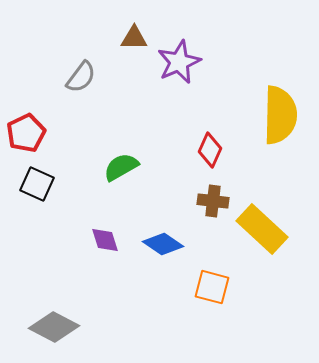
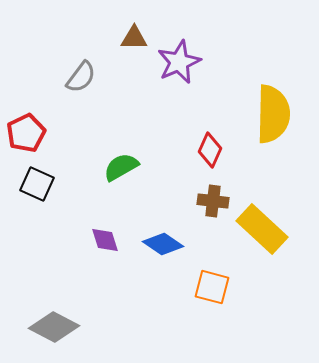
yellow semicircle: moved 7 px left, 1 px up
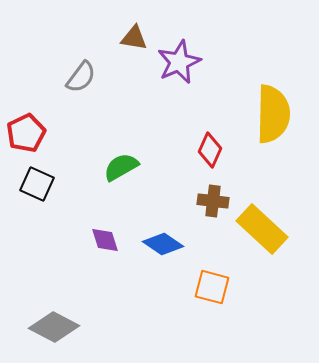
brown triangle: rotated 8 degrees clockwise
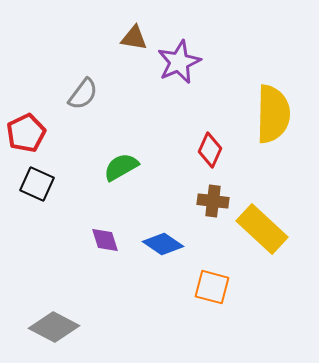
gray semicircle: moved 2 px right, 17 px down
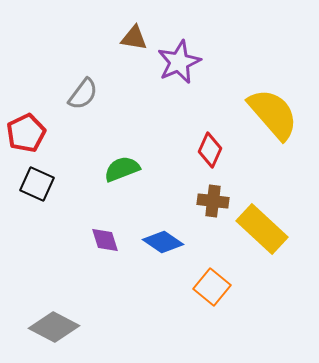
yellow semicircle: rotated 42 degrees counterclockwise
green semicircle: moved 1 px right, 2 px down; rotated 9 degrees clockwise
blue diamond: moved 2 px up
orange square: rotated 24 degrees clockwise
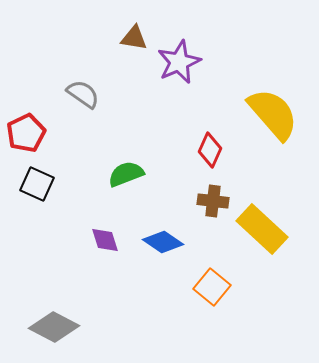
gray semicircle: rotated 92 degrees counterclockwise
green semicircle: moved 4 px right, 5 px down
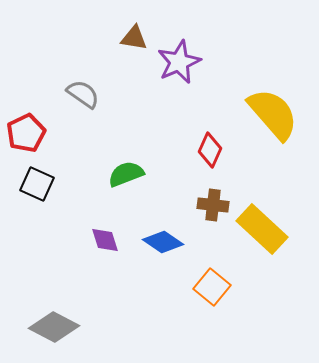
brown cross: moved 4 px down
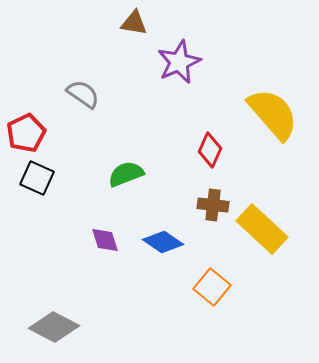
brown triangle: moved 15 px up
black square: moved 6 px up
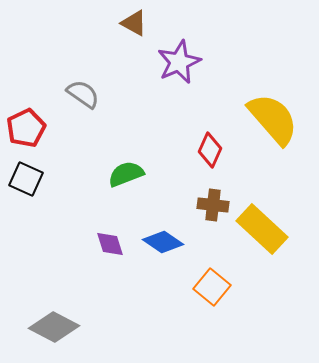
brown triangle: rotated 20 degrees clockwise
yellow semicircle: moved 5 px down
red pentagon: moved 5 px up
black square: moved 11 px left, 1 px down
purple diamond: moved 5 px right, 4 px down
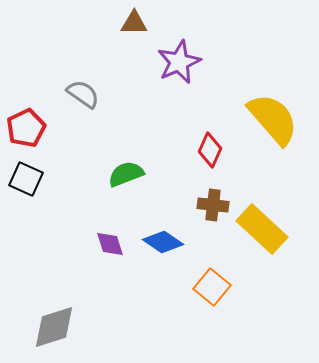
brown triangle: rotated 28 degrees counterclockwise
gray diamond: rotated 45 degrees counterclockwise
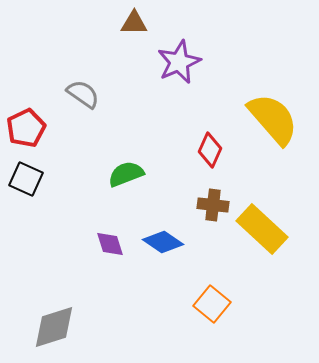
orange square: moved 17 px down
